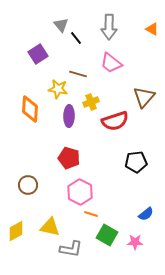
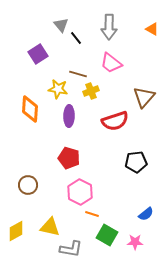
yellow cross: moved 11 px up
orange line: moved 1 px right
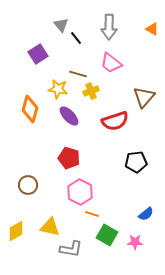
orange diamond: rotated 12 degrees clockwise
purple ellipse: rotated 45 degrees counterclockwise
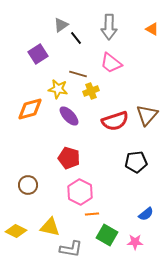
gray triangle: rotated 35 degrees clockwise
brown triangle: moved 3 px right, 18 px down
orange diamond: rotated 60 degrees clockwise
orange line: rotated 24 degrees counterclockwise
yellow diamond: rotated 55 degrees clockwise
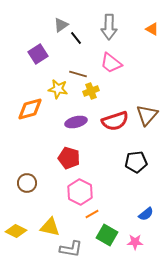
purple ellipse: moved 7 px right, 6 px down; rotated 60 degrees counterclockwise
brown circle: moved 1 px left, 2 px up
orange line: rotated 24 degrees counterclockwise
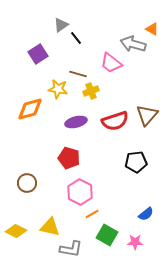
gray arrow: moved 24 px right, 17 px down; rotated 105 degrees clockwise
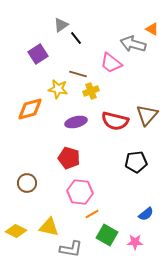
red semicircle: rotated 32 degrees clockwise
pink hexagon: rotated 20 degrees counterclockwise
yellow triangle: moved 1 px left
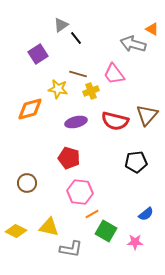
pink trapezoid: moved 3 px right, 11 px down; rotated 15 degrees clockwise
green square: moved 1 px left, 4 px up
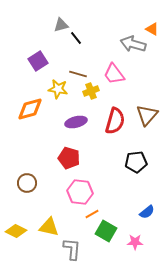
gray triangle: rotated 21 degrees clockwise
purple square: moved 7 px down
red semicircle: rotated 88 degrees counterclockwise
blue semicircle: moved 1 px right, 2 px up
gray L-shape: moved 1 px right; rotated 95 degrees counterclockwise
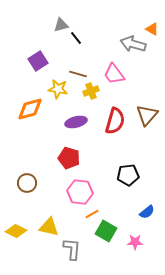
black pentagon: moved 8 px left, 13 px down
